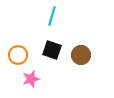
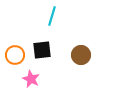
black square: moved 10 px left; rotated 24 degrees counterclockwise
orange circle: moved 3 px left
pink star: rotated 30 degrees counterclockwise
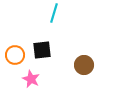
cyan line: moved 2 px right, 3 px up
brown circle: moved 3 px right, 10 px down
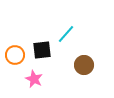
cyan line: moved 12 px right, 21 px down; rotated 24 degrees clockwise
pink star: moved 3 px right
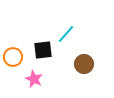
black square: moved 1 px right
orange circle: moved 2 px left, 2 px down
brown circle: moved 1 px up
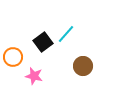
black square: moved 8 px up; rotated 30 degrees counterclockwise
brown circle: moved 1 px left, 2 px down
pink star: moved 3 px up; rotated 12 degrees counterclockwise
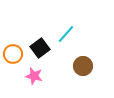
black square: moved 3 px left, 6 px down
orange circle: moved 3 px up
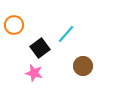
orange circle: moved 1 px right, 29 px up
pink star: moved 3 px up
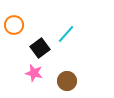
brown circle: moved 16 px left, 15 px down
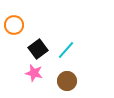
cyan line: moved 16 px down
black square: moved 2 px left, 1 px down
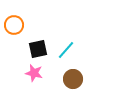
black square: rotated 24 degrees clockwise
brown circle: moved 6 px right, 2 px up
